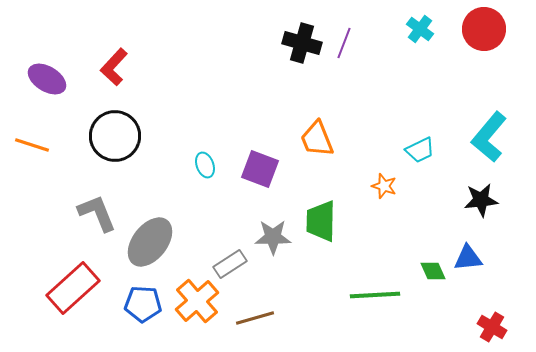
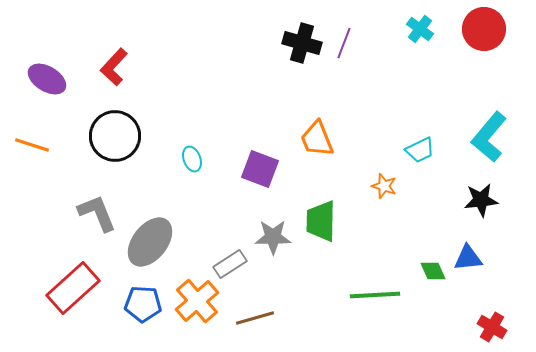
cyan ellipse: moved 13 px left, 6 px up
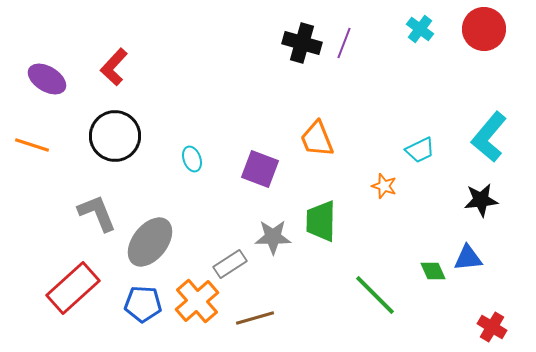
green line: rotated 48 degrees clockwise
